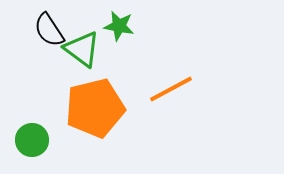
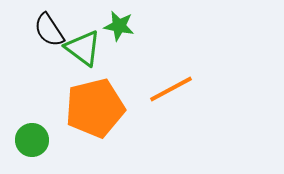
green triangle: moved 1 px right, 1 px up
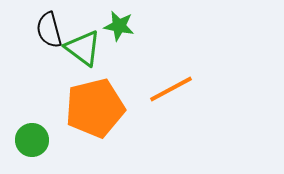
black semicircle: rotated 18 degrees clockwise
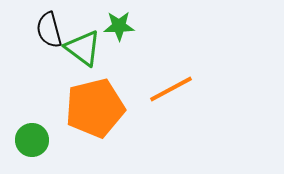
green star: rotated 12 degrees counterclockwise
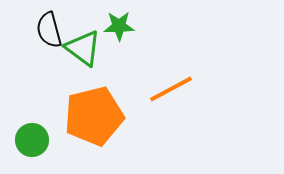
orange pentagon: moved 1 px left, 8 px down
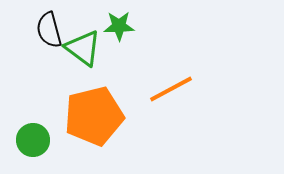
green circle: moved 1 px right
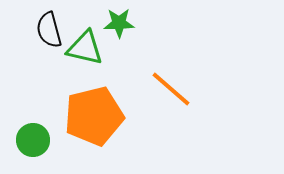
green star: moved 3 px up
green triangle: moved 2 px right; rotated 24 degrees counterclockwise
orange line: rotated 69 degrees clockwise
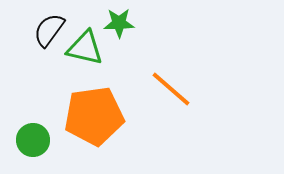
black semicircle: rotated 51 degrees clockwise
orange pentagon: rotated 6 degrees clockwise
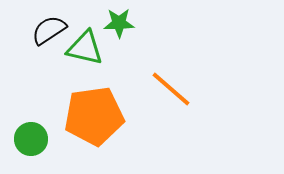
black semicircle: rotated 21 degrees clockwise
green circle: moved 2 px left, 1 px up
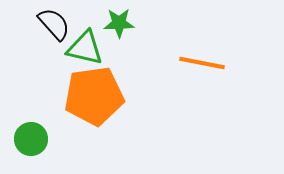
black semicircle: moved 5 px right, 6 px up; rotated 81 degrees clockwise
orange line: moved 31 px right, 26 px up; rotated 30 degrees counterclockwise
orange pentagon: moved 20 px up
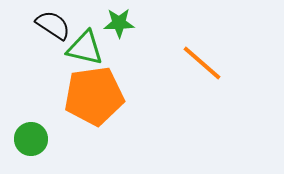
black semicircle: moved 1 px left, 1 px down; rotated 15 degrees counterclockwise
orange line: rotated 30 degrees clockwise
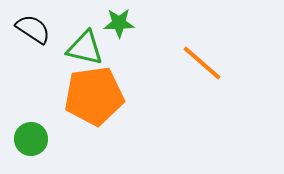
black semicircle: moved 20 px left, 4 px down
